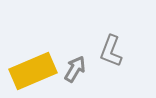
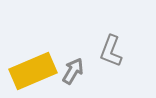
gray arrow: moved 2 px left, 2 px down
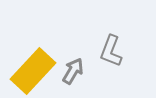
yellow rectangle: rotated 24 degrees counterclockwise
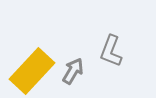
yellow rectangle: moved 1 px left
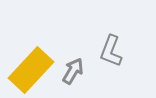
yellow rectangle: moved 1 px left, 1 px up
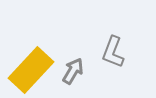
gray L-shape: moved 2 px right, 1 px down
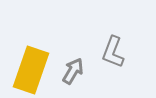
yellow rectangle: rotated 24 degrees counterclockwise
